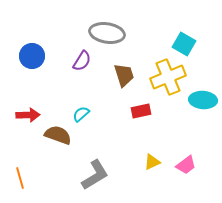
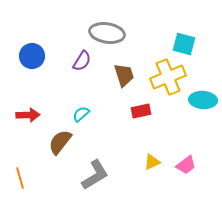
cyan square: rotated 15 degrees counterclockwise
brown semicircle: moved 2 px right, 7 px down; rotated 72 degrees counterclockwise
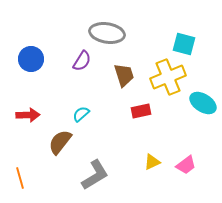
blue circle: moved 1 px left, 3 px down
cyan ellipse: moved 3 px down; rotated 28 degrees clockwise
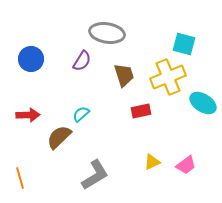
brown semicircle: moved 1 px left, 5 px up; rotated 8 degrees clockwise
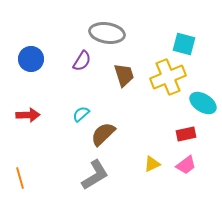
red rectangle: moved 45 px right, 23 px down
brown semicircle: moved 44 px right, 3 px up
yellow triangle: moved 2 px down
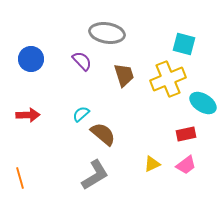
purple semicircle: rotated 75 degrees counterclockwise
yellow cross: moved 2 px down
brown semicircle: rotated 84 degrees clockwise
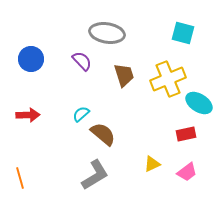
cyan square: moved 1 px left, 11 px up
cyan ellipse: moved 4 px left
pink trapezoid: moved 1 px right, 7 px down
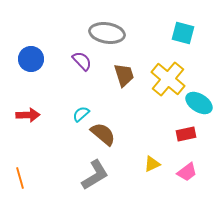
yellow cross: rotated 28 degrees counterclockwise
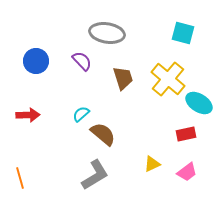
blue circle: moved 5 px right, 2 px down
brown trapezoid: moved 1 px left, 3 px down
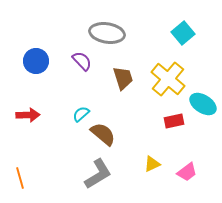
cyan square: rotated 35 degrees clockwise
cyan ellipse: moved 4 px right, 1 px down
red rectangle: moved 12 px left, 13 px up
gray L-shape: moved 3 px right, 1 px up
